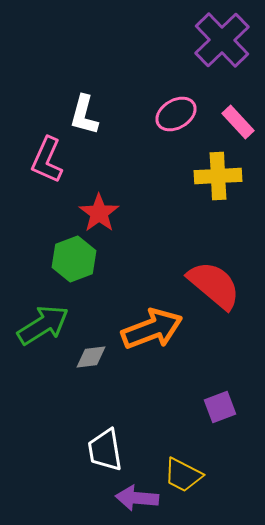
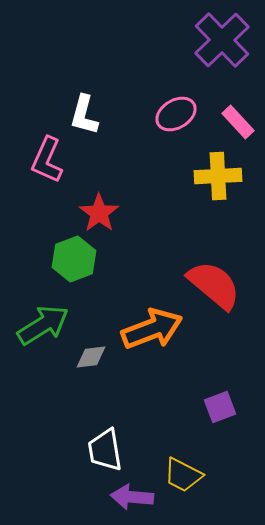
purple arrow: moved 5 px left, 1 px up
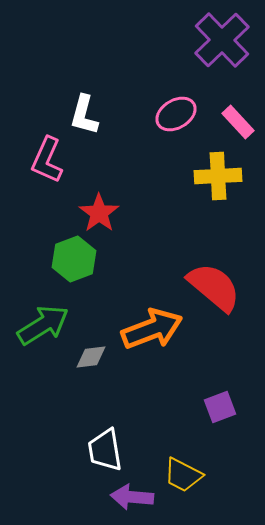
red semicircle: moved 2 px down
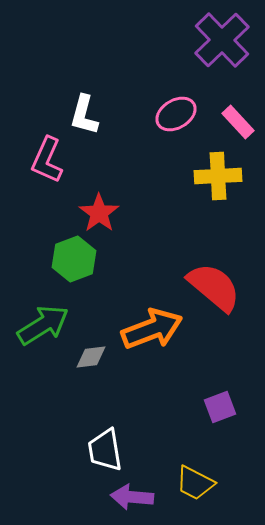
yellow trapezoid: moved 12 px right, 8 px down
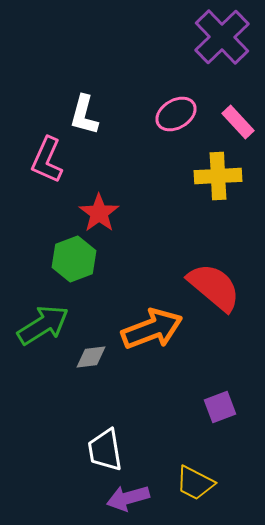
purple cross: moved 3 px up
purple arrow: moved 4 px left, 1 px down; rotated 21 degrees counterclockwise
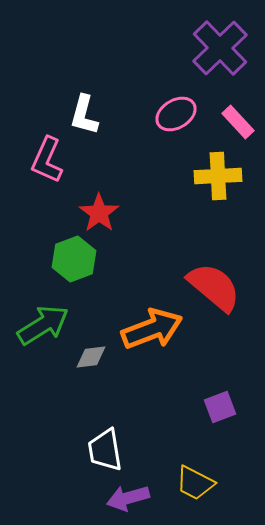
purple cross: moved 2 px left, 11 px down
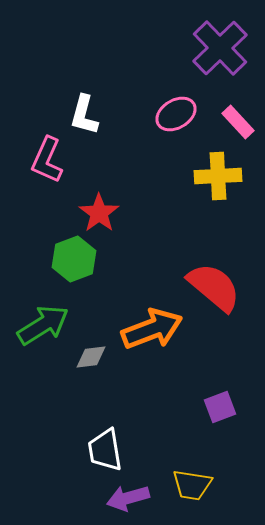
yellow trapezoid: moved 3 px left, 2 px down; rotated 18 degrees counterclockwise
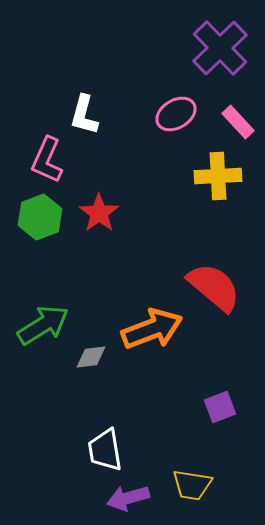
green hexagon: moved 34 px left, 42 px up
